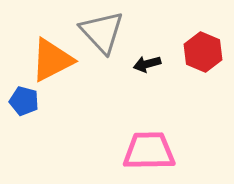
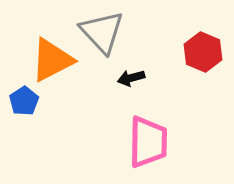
black arrow: moved 16 px left, 14 px down
blue pentagon: rotated 24 degrees clockwise
pink trapezoid: moved 1 px left, 9 px up; rotated 92 degrees clockwise
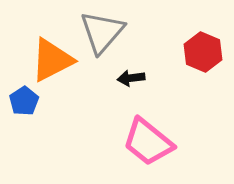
gray triangle: rotated 24 degrees clockwise
black arrow: rotated 8 degrees clockwise
pink trapezoid: rotated 128 degrees clockwise
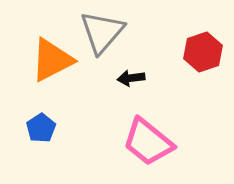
red hexagon: rotated 18 degrees clockwise
blue pentagon: moved 17 px right, 27 px down
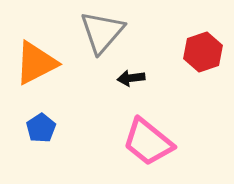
orange triangle: moved 16 px left, 3 px down
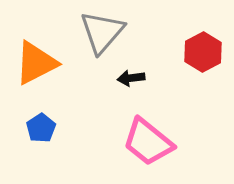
red hexagon: rotated 9 degrees counterclockwise
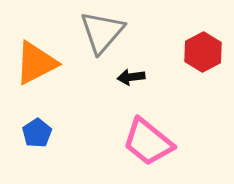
black arrow: moved 1 px up
blue pentagon: moved 4 px left, 5 px down
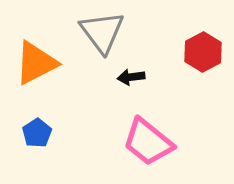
gray triangle: rotated 18 degrees counterclockwise
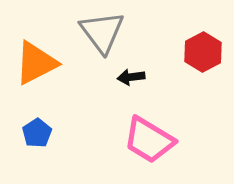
pink trapezoid: moved 1 px right, 2 px up; rotated 8 degrees counterclockwise
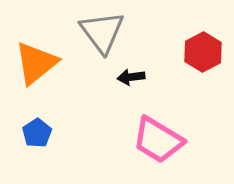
orange triangle: rotated 12 degrees counterclockwise
pink trapezoid: moved 9 px right
